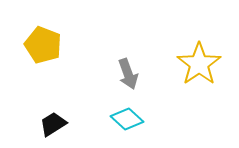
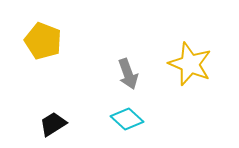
yellow pentagon: moved 4 px up
yellow star: moved 9 px left; rotated 15 degrees counterclockwise
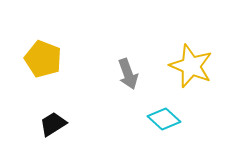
yellow pentagon: moved 18 px down
yellow star: moved 1 px right, 2 px down
cyan diamond: moved 37 px right
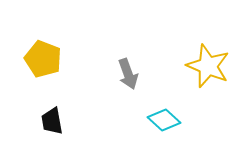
yellow star: moved 17 px right
cyan diamond: moved 1 px down
black trapezoid: moved 1 px left, 3 px up; rotated 68 degrees counterclockwise
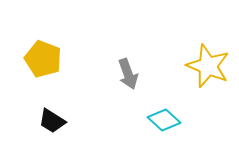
black trapezoid: rotated 48 degrees counterclockwise
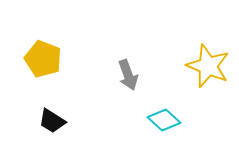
gray arrow: moved 1 px down
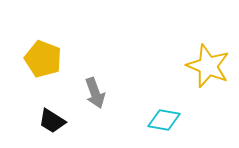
gray arrow: moved 33 px left, 18 px down
cyan diamond: rotated 32 degrees counterclockwise
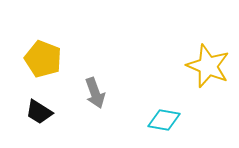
black trapezoid: moved 13 px left, 9 px up
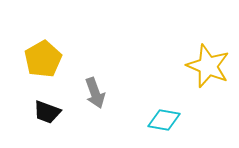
yellow pentagon: rotated 21 degrees clockwise
black trapezoid: moved 8 px right; rotated 12 degrees counterclockwise
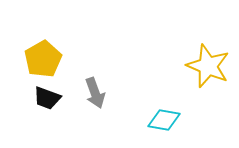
black trapezoid: moved 14 px up
